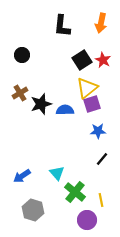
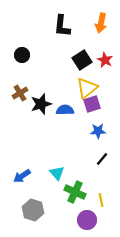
red star: moved 2 px right
green cross: rotated 15 degrees counterclockwise
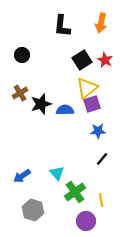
green cross: rotated 30 degrees clockwise
purple circle: moved 1 px left, 1 px down
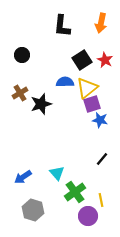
blue semicircle: moved 28 px up
blue star: moved 2 px right, 11 px up; rotated 14 degrees clockwise
blue arrow: moved 1 px right, 1 px down
purple circle: moved 2 px right, 5 px up
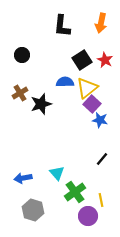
purple square: rotated 30 degrees counterclockwise
blue arrow: moved 1 px down; rotated 24 degrees clockwise
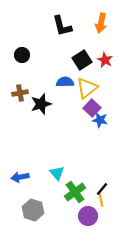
black L-shape: rotated 20 degrees counterclockwise
brown cross: rotated 21 degrees clockwise
purple square: moved 4 px down
black line: moved 30 px down
blue arrow: moved 3 px left, 1 px up
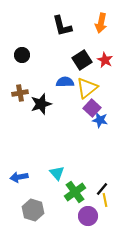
blue arrow: moved 1 px left
yellow line: moved 4 px right
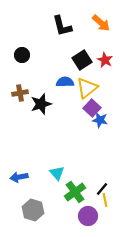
orange arrow: rotated 60 degrees counterclockwise
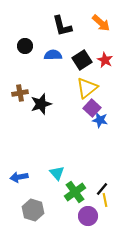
black circle: moved 3 px right, 9 px up
blue semicircle: moved 12 px left, 27 px up
